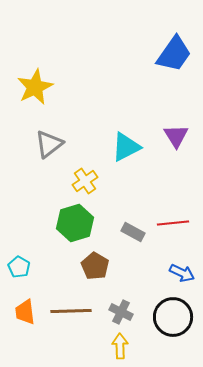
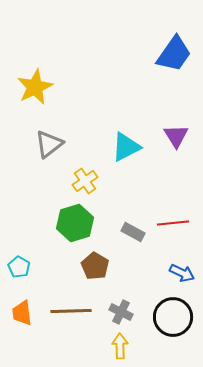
orange trapezoid: moved 3 px left, 1 px down
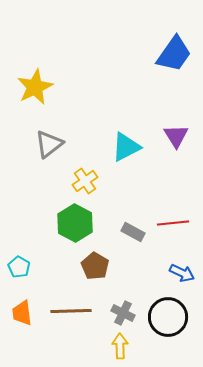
green hexagon: rotated 15 degrees counterclockwise
gray cross: moved 2 px right, 1 px down
black circle: moved 5 px left
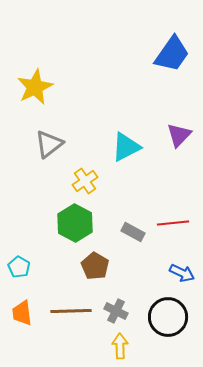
blue trapezoid: moved 2 px left
purple triangle: moved 3 px right, 1 px up; rotated 16 degrees clockwise
gray cross: moved 7 px left, 2 px up
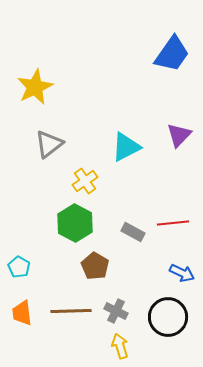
yellow arrow: rotated 15 degrees counterclockwise
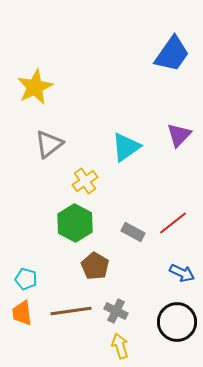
cyan triangle: rotated 8 degrees counterclockwise
red line: rotated 32 degrees counterclockwise
cyan pentagon: moved 7 px right, 12 px down; rotated 15 degrees counterclockwise
brown line: rotated 6 degrees counterclockwise
black circle: moved 9 px right, 5 px down
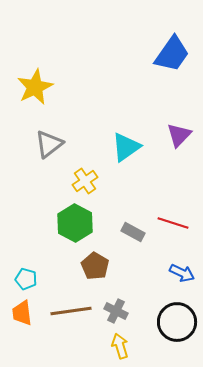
red line: rotated 56 degrees clockwise
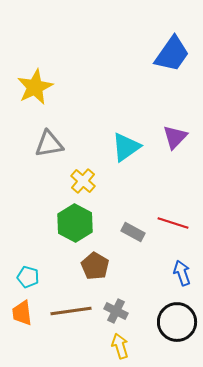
purple triangle: moved 4 px left, 2 px down
gray triangle: rotated 28 degrees clockwise
yellow cross: moved 2 px left; rotated 15 degrees counterclockwise
blue arrow: rotated 135 degrees counterclockwise
cyan pentagon: moved 2 px right, 2 px up
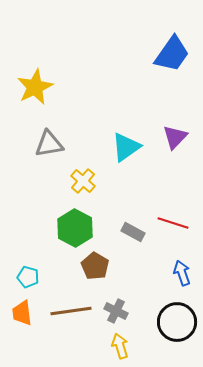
green hexagon: moved 5 px down
